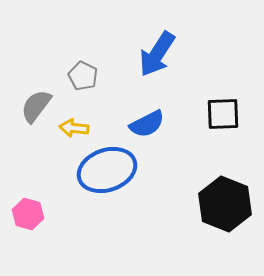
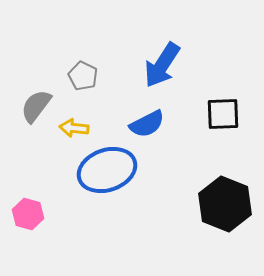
blue arrow: moved 5 px right, 11 px down
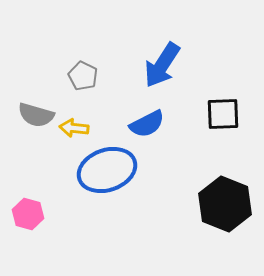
gray semicircle: moved 9 px down; rotated 111 degrees counterclockwise
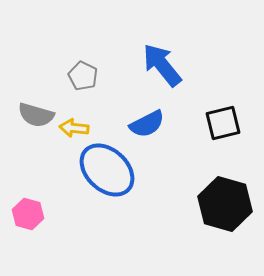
blue arrow: rotated 108 degrees clockwise
black square: moved 9 px down; rotated 12 degrees counterclockwise
blue ellipse: rotated 62 degrees clockwise
black hexagon: rotated 6 degrees counterclockwise
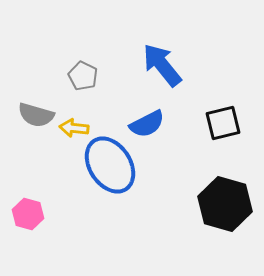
blue ellipse: moved 3 px right, 5 px up; rotated 14 degrees clockwise
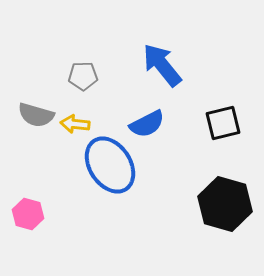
gray pentagon: rotated 28 degrees counterclockwise
yellow arrow: moved 1 px right, 4 px up
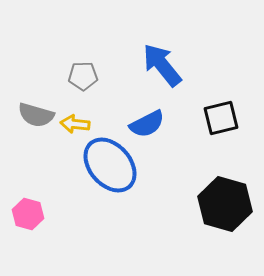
black square: moved 2 px left, 5 px up
blue ellipse: rotated 8 degrees counterclockwise
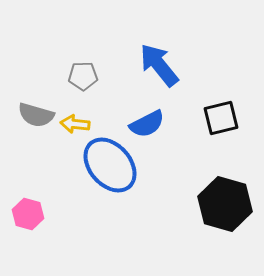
blue arrow: moved 3 px left
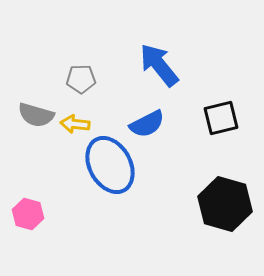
gray pentagon: moved 2 px left, 3 px down
blue ellipse: rotated 12 degrees clockwise
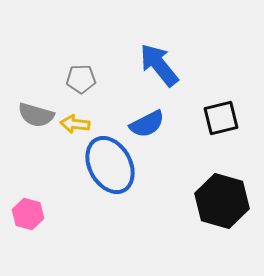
black hexagon: moved 3 px left, 3 px up
